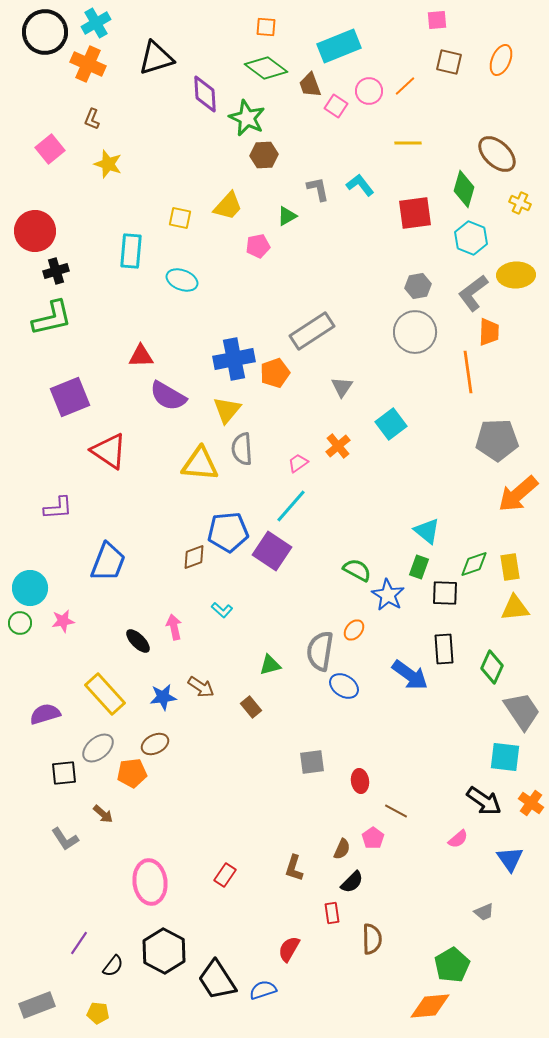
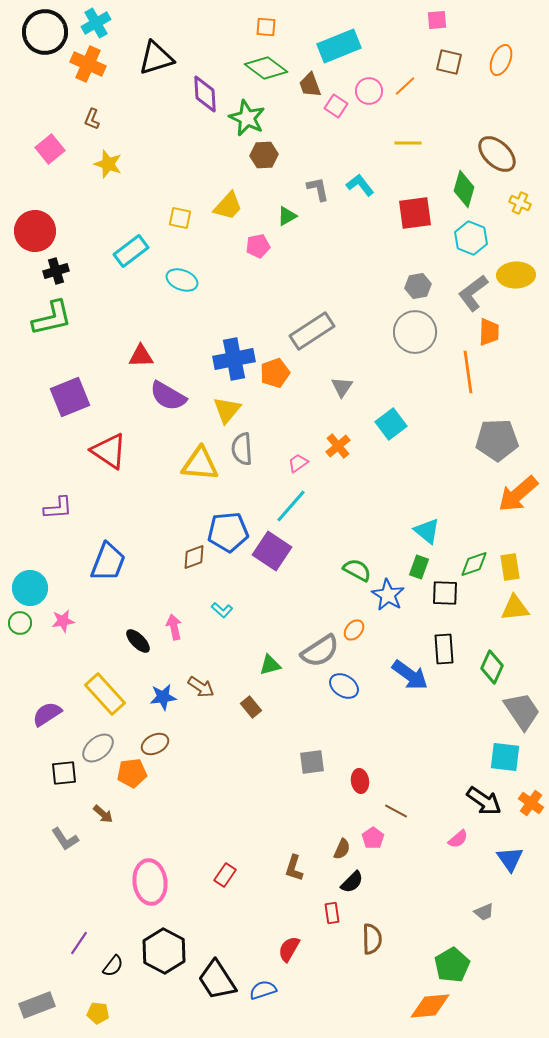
cyan rectangle at (131, 251): rotated 48 degrees clockwise
gray semicircle at (320, 651): rotated 132 degrees counterclockwise
purple semicircle at (45, 714): moved 2 px right; rotated 16 degrees counterclockwise
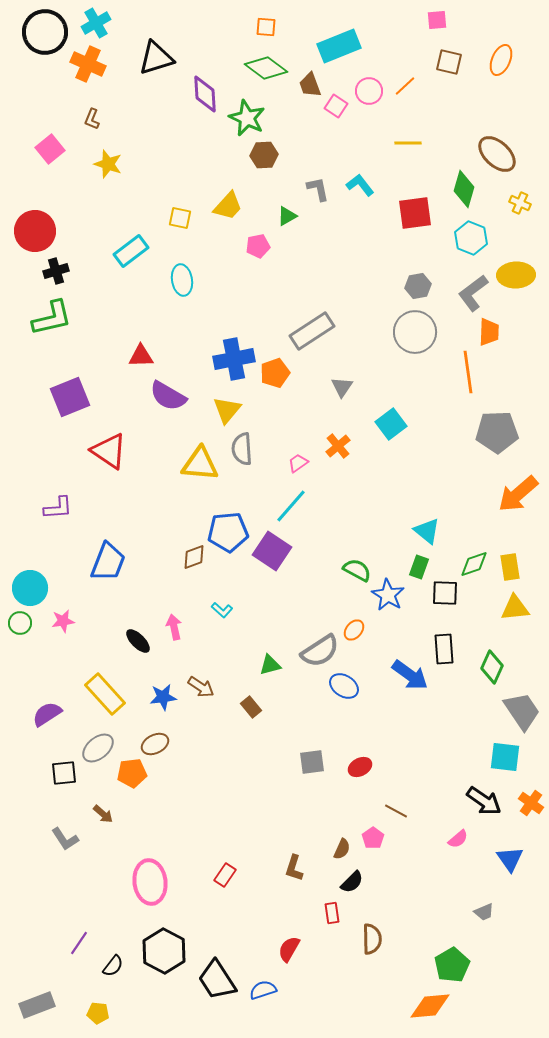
cyan ellipse at (182, 280): rotated 60 degrees clockwise
gray pentagon at (497, 440): moved 8 px up
red ellipse at (360, 781): moved 14 px up; rotated 70 degrees clockwise
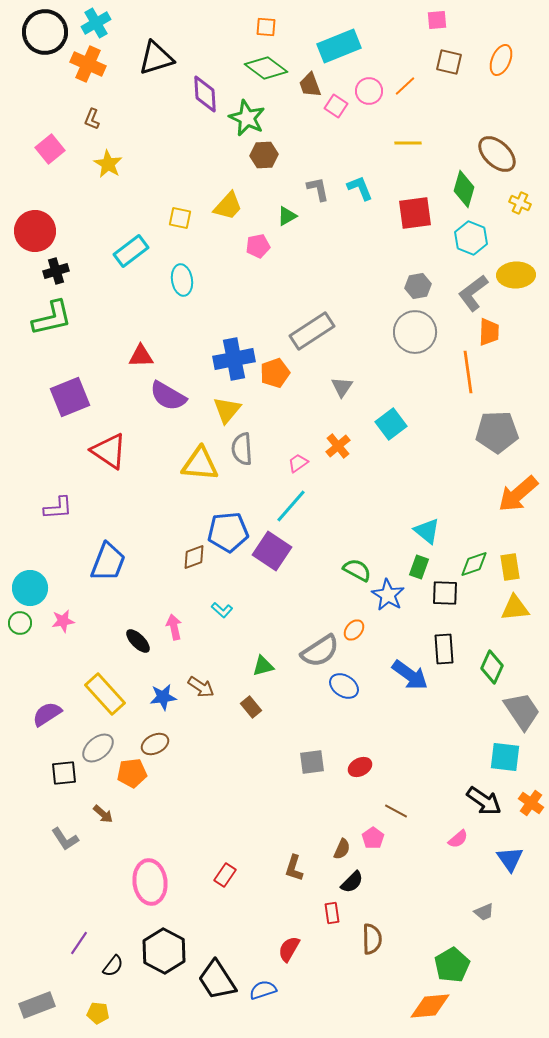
yellow star at (108, 164): rotated 12 degrees clockwise
cyan L-shape at (360, 185): moved 3 px down; rotated 16 degrees clockwise
green triangle at (270, 665): moved 7 px left, 1 px down
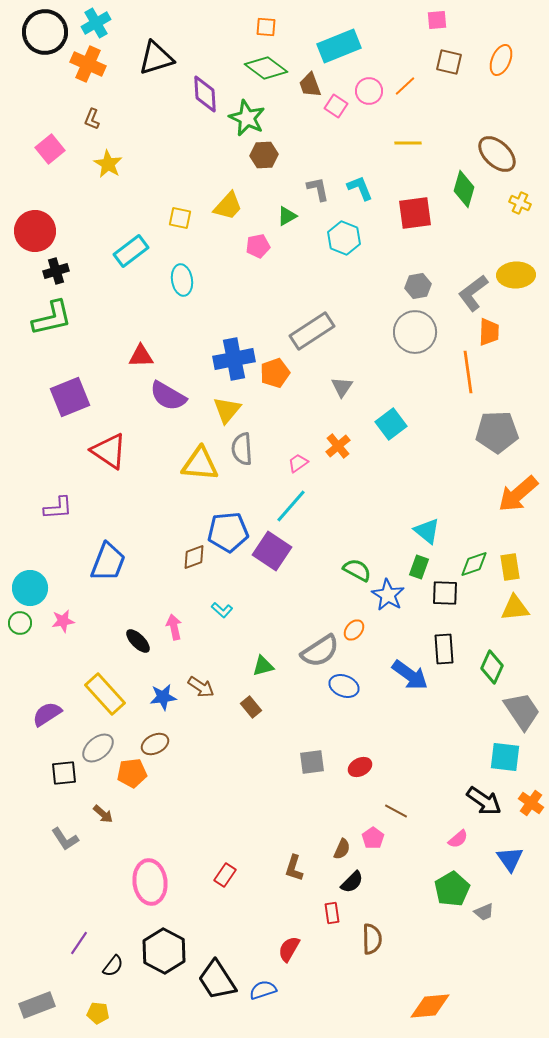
cyan hexagon at (471, 238): moved 127 px left
blue ellipse at (344, 686): rotated 12 degrees counterclockwise
green pentagon at (452, 965): moved 76 px up
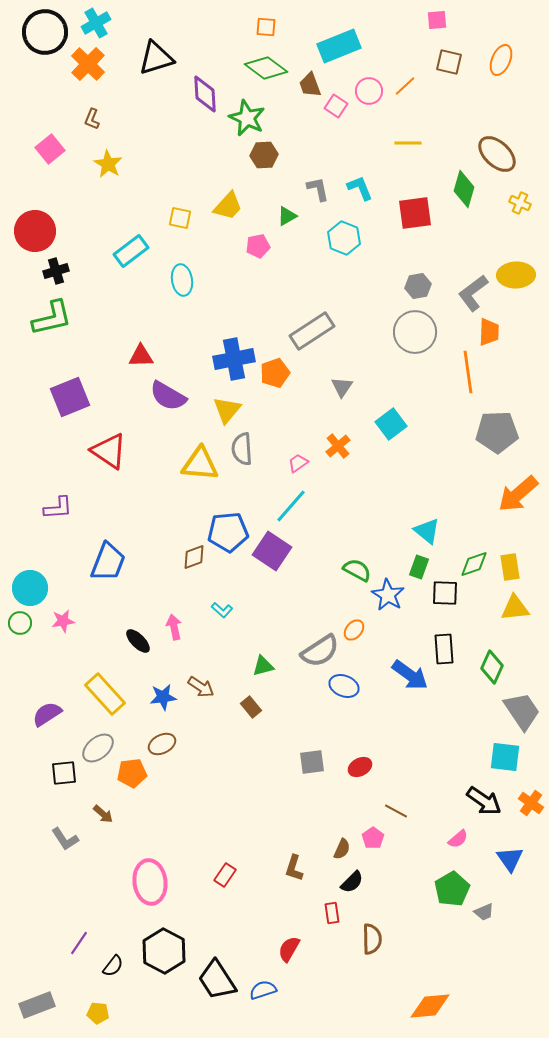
orange cross at (88, 64): rotated 20 degrees clockwise
brown ellipse at (155, 744): moved 7 px right
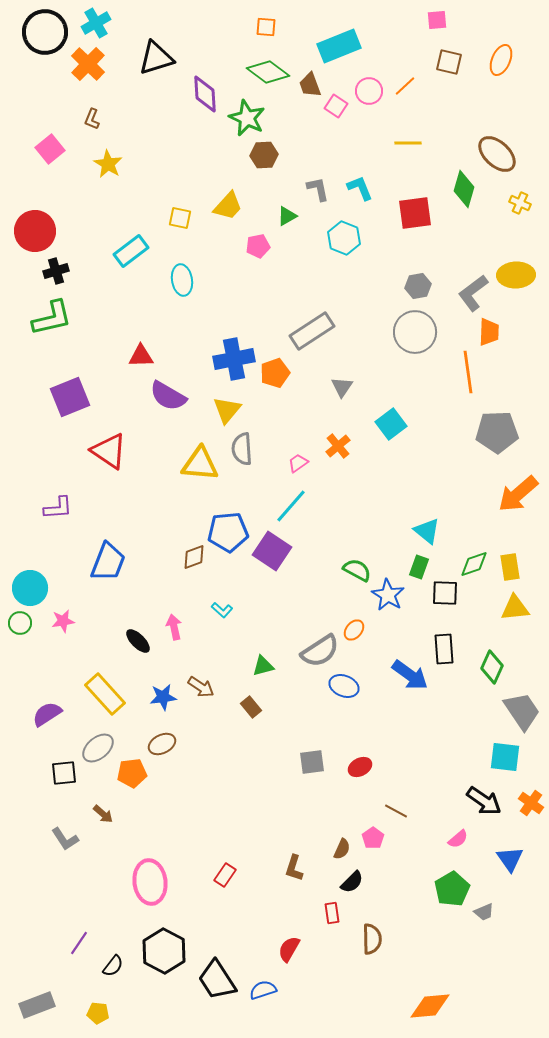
green diamond at (266, 68): moved 2 px right, 4 px down
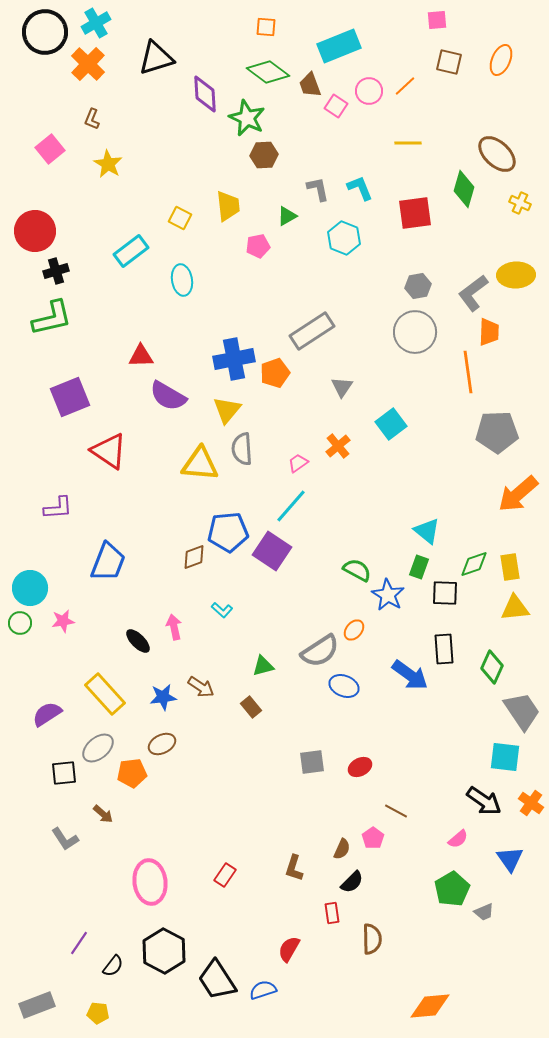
yellow trapezoid at (228, 206): rotated 48 degrees counterclockwise
yellow square at (180, 218): rotated 15 degrees clockwise
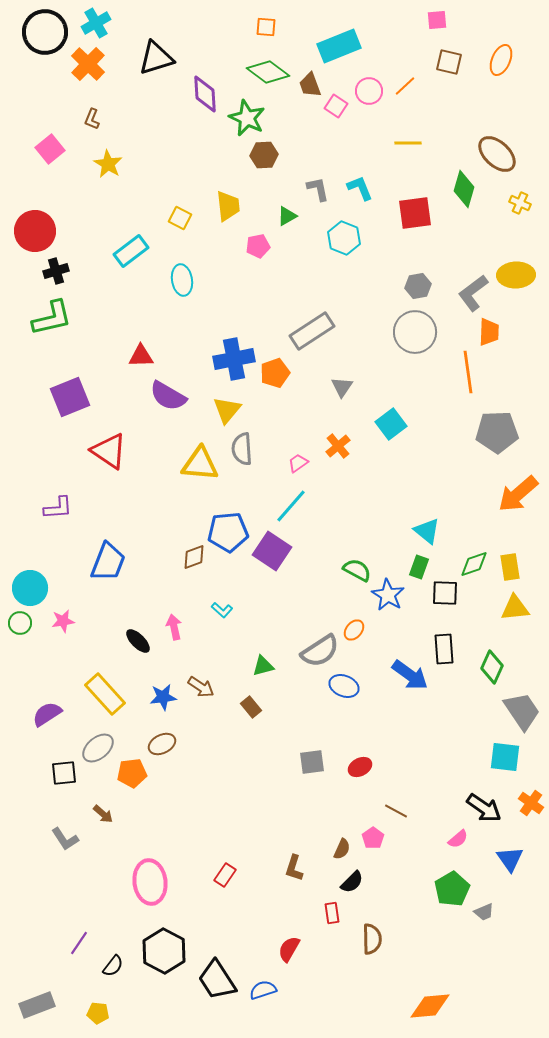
black arrow at (484, 801): moved 7 px down
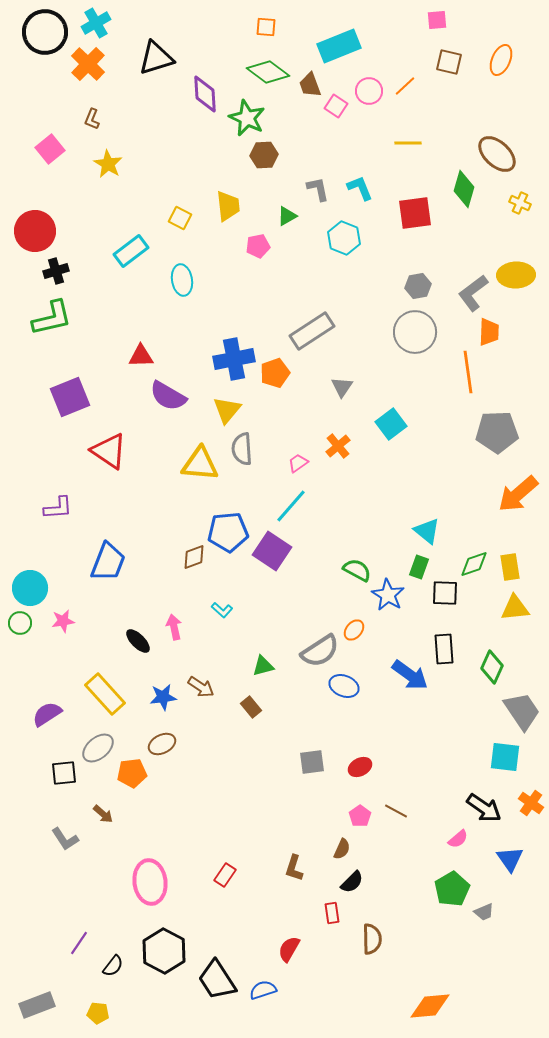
pink pentagon at (373, 838): moved 13 px left, 22 px up
